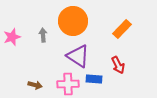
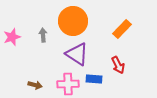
purple triangle: moved 1 px left, 2 px up
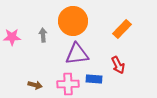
pink star: rotated 18 degrees clockwise
purple triangle: rotated 40 degrees counterclockwise
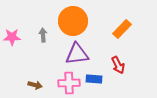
pink cross: moved 1 px right, 1 px up
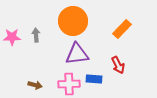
gray arrow: moved 7 px left
pink cross: moved 1 px down
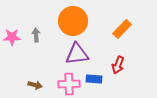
red arrow: rotated 48 degrees clockwise
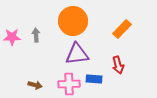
red arrow: rotated 36 degrees counterclockwise
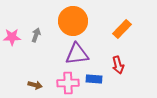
gray arrow: rotated 24 degrees clockwise
pink cross: moved 1 px left, 1 px up
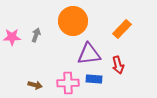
purple triangle: moved 12 px right
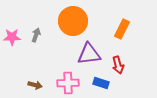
orange rectangle: rotated 18 degrees counterclockwise
blue rectangle: moved 7 px right, 4 px down; rotated 14 degrees clockwise
